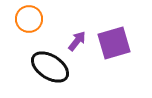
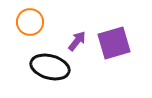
orange circle: moved 1 px right, 3 px down
black ellipse: rotated 18 degrees counterclockwise
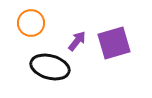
orange circle: moved 1 px right, 1 px down
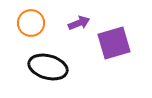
purple arrow: moved 2 px right, 18 px up; rotated 30 degrees clockwise
black ellipse: moved 2 px left
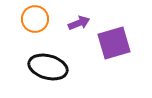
orange circle: moved 4 px right, 4 px up
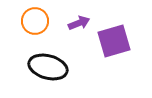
orange circle: moved 2 px down
purple square: moved 2 px up
